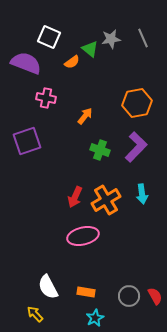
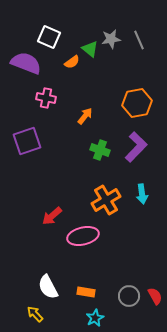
gray line: moved 4 px left, 2 px down
red arrow: moved 23 px left, 19 px down; rotated 25 degrees clockwise
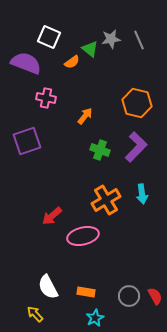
orange hexagon: rotated 24 degrees clockwise
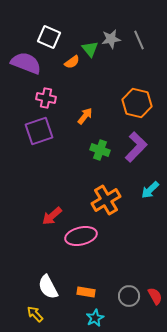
green triangle: rotated 12 degrees clockwise
purple square: moved 12 px right, 10 px up
cyan arrow: moved 8 px right, 4 px up; rotated 54 degrees clockwise
pink ellipse: moved 2 px left
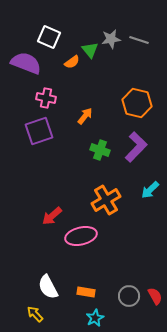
gray line: rotated 48 degrees counterclockwise
green triangle: moved 1 px down
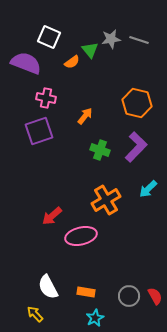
cyan arrow: moved 2 px left, 1 px up
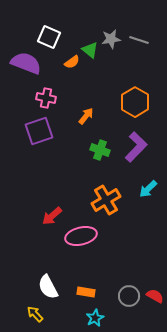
green triangle: rotated 12 degrees counterclockwise
orange hexagon: moved 2 px left, 1 px up; rotated 16 degrees clockwise
orange arrow: moved 1 px right
red semicircle: rotated 30 degrees counterclockwise
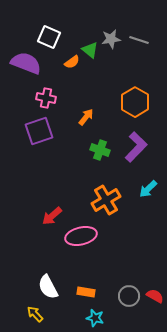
orange arrow: moved 1 px down
cyan star: rotated 30 degrees counterclockwise
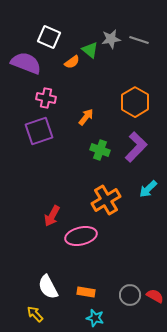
red arrow: rotated 20 degrees counterclockwise
gray circle: moved 1 px right, 1 px up
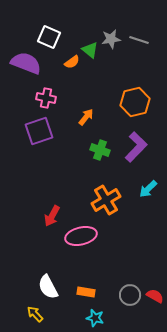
orange hexagon: rotated 16 degrees clockwise
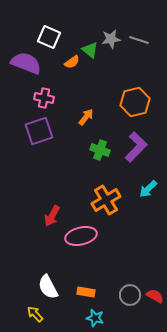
pink cross: moved 2 px left
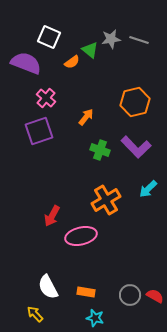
pink cross: moved 2 px right; rotated 30 degrees clockwise
purple L-shape: rotated 92 degrees clockwise
